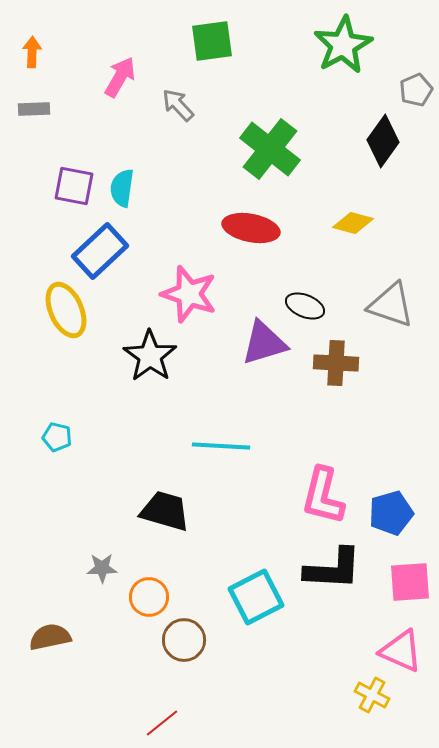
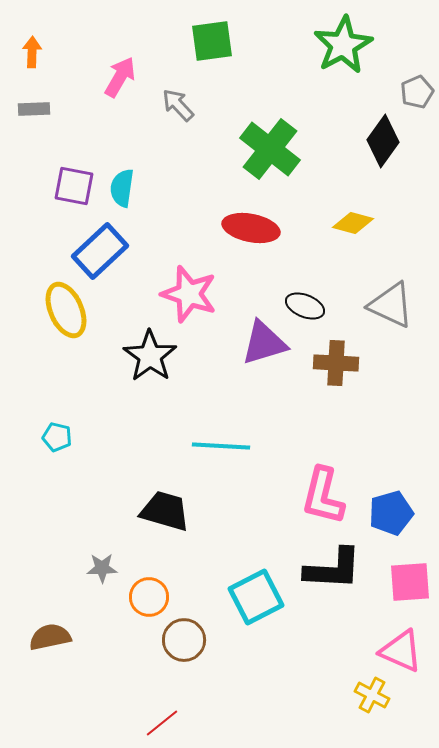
gray pentagon: moved 1 px right, 2 px down
gray triangle: rotated 6 degrees clockwise
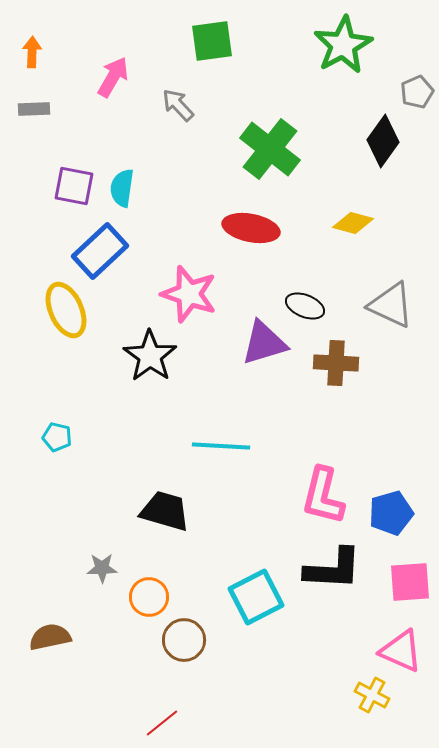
pink arrow: moved 7 px left
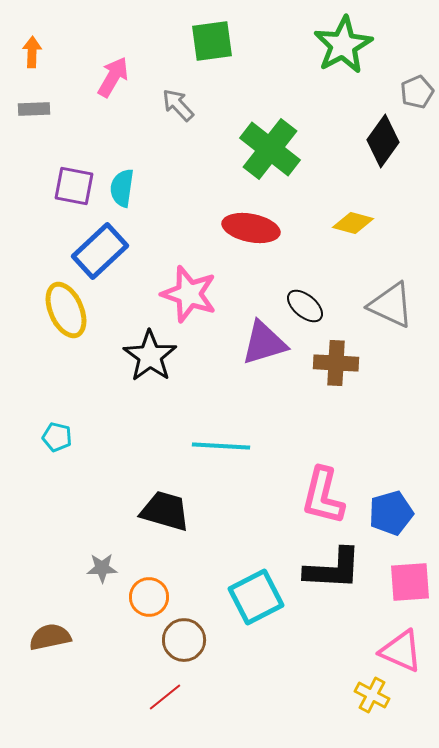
black ellipse: rotated 18 degrees clockwise
red line: moved 3 px right, 26 px up
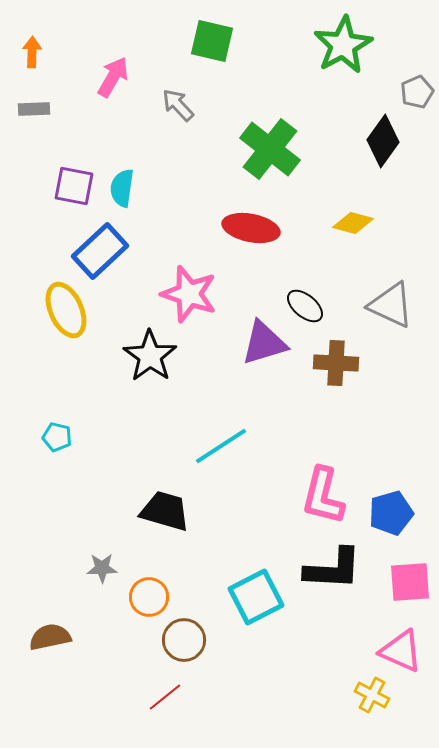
green square: rotated 21 degrees clockwise
cyan line: rotated 36 degrees counterclockwise
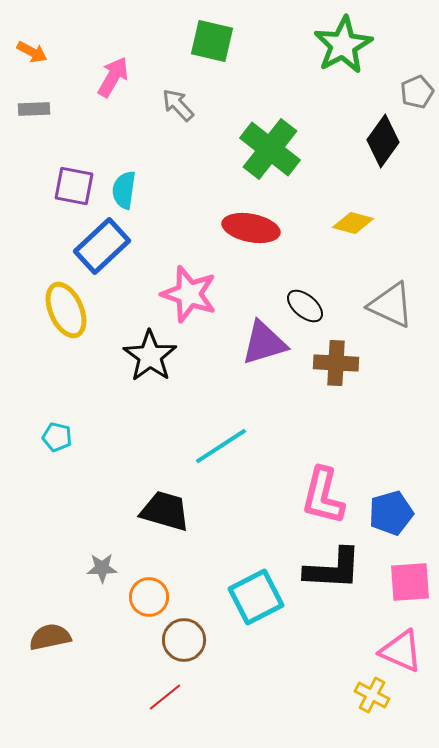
orange arrow: rotated 116 degrees clockwise
cyan semicircle: moved 2 px right, 2 px down
blue rectangle: moved 2 px right, 5 px up
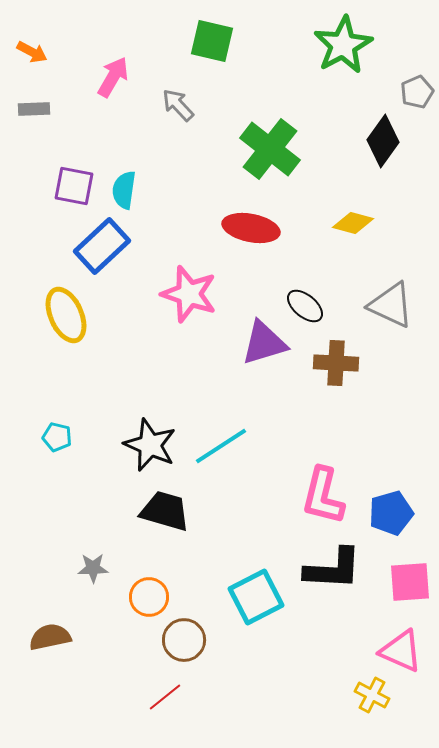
yellow ellipse: moved 5 px down
black star: moved 89 px down; rotated 12 degrees counterclockwise
gray star: moved 9 px left
